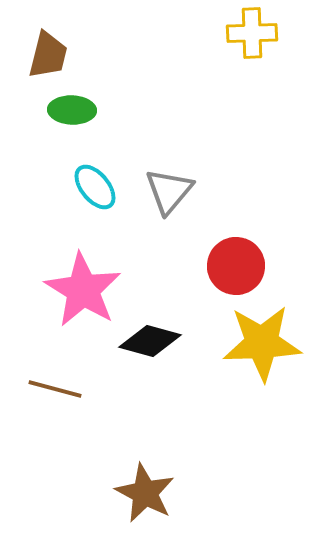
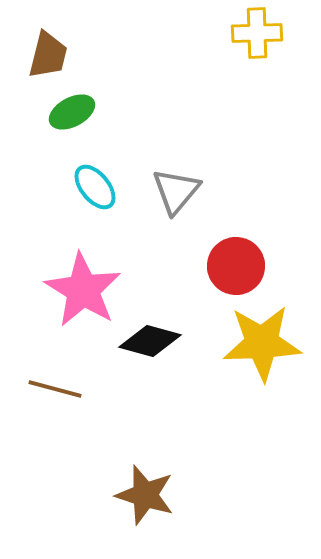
yellow cross: moved 5 px right
green ellipse: moved 2 px down; rotated 30 degrees counterclockwise
gray triangle: moved 7 px right
brown star: moved 2 px down; rotated 10 degrees counterclockwise
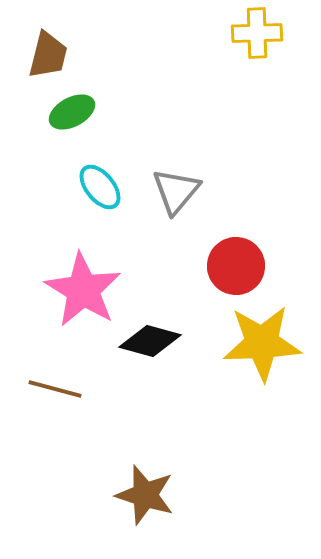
cyan ellipse: moved 5 px right
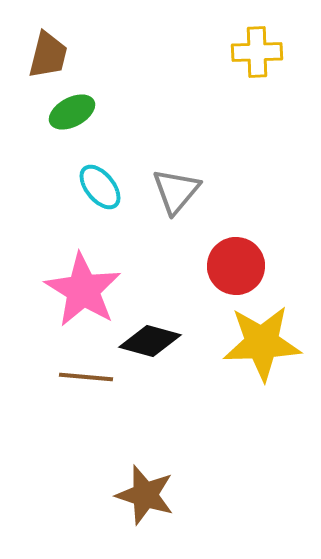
yellow cross: moved 19 px down
brown line: moved 31 px right, 12 px up; rotated 10 degrees counterclockwise
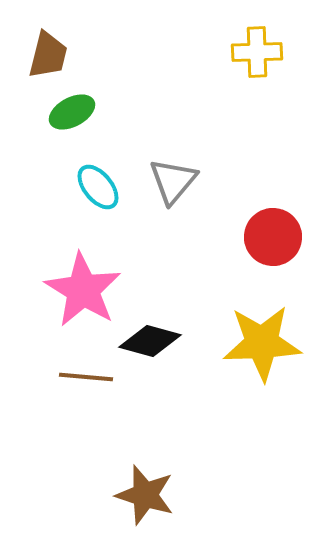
cyan ellipse: moved 2 px left
gray triangle: moved 3 px left, 10 px up
red circle: moved 37 px right, 29 px up
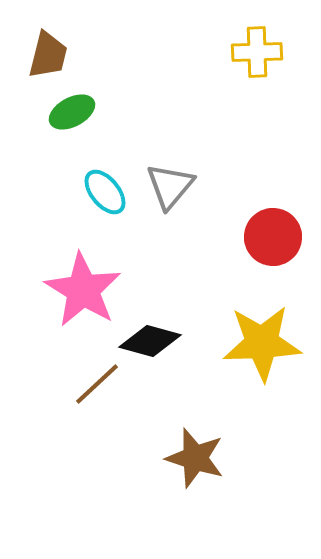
gray triangle: moved 3 px left, 5 px down
cyan ellipse: moved 7 px right, 5 px down
brown line: moved 11 px right, 7 px down; rotated 48 degrees counterclockwise
brown star: moved 50 px right, 37 px up
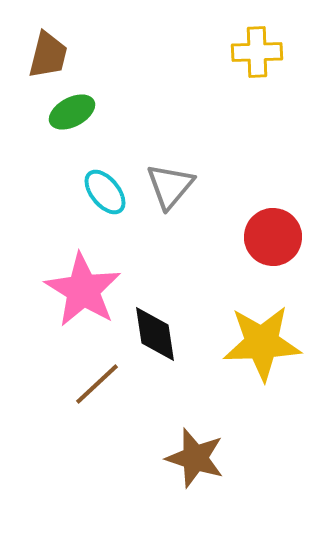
black diamond: moved 5 px right, 7 px up; rotated 66 degrees clockwise
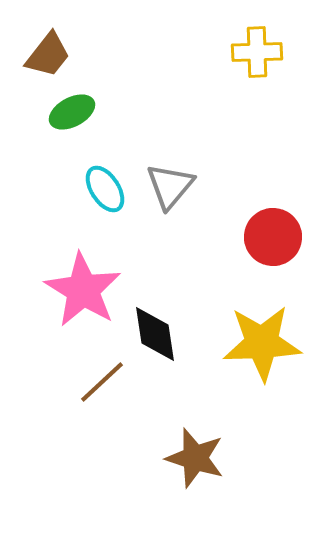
brown trapezoid: rotated 24 degrees clockwise
cyan ellipse: moved 3 px up; rotated 6 degrees clockwise
brown line: moved 5 px right, 2 px up
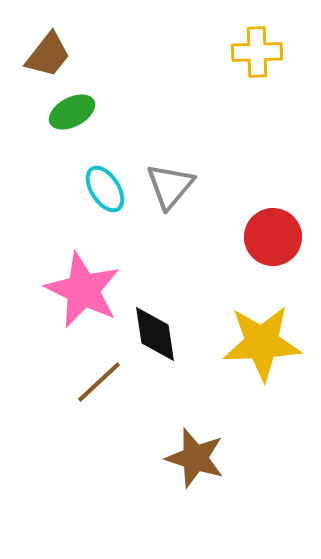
pink star: rotated 6 degrees counterclockwise
brown line: moved 3 px left
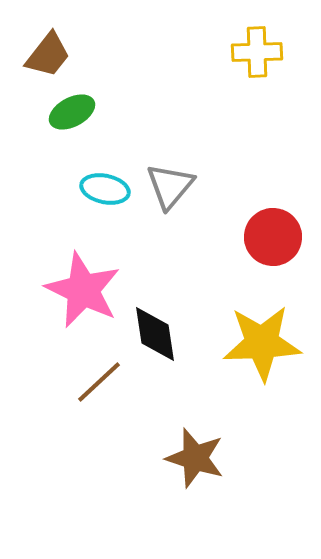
cyan ellipse: rotated 45 degrees counterclockwise
